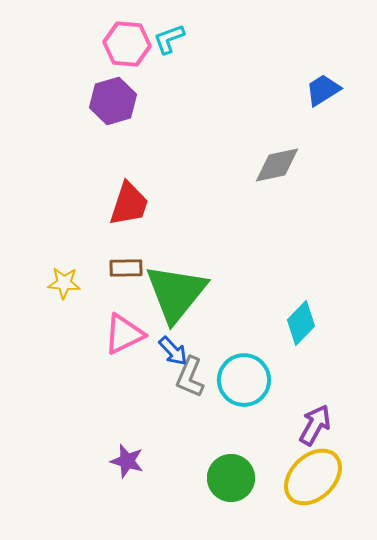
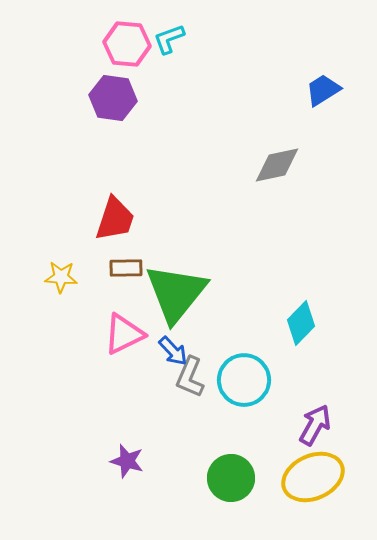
purple hexagon: moved 3 px up; rotated 24 degrees clockwise
red trapezoid: moved 14 px left, 15 px down
yellow star: moved 3 px left, 6 px up
yellow ellipse: rotated 20 degrees clockwise
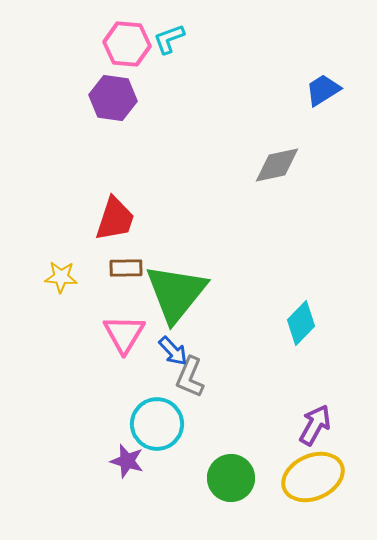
pink triangle: rotated 33 degrees counterclockwise
cyan circle: moved 87 px left, 44 px down
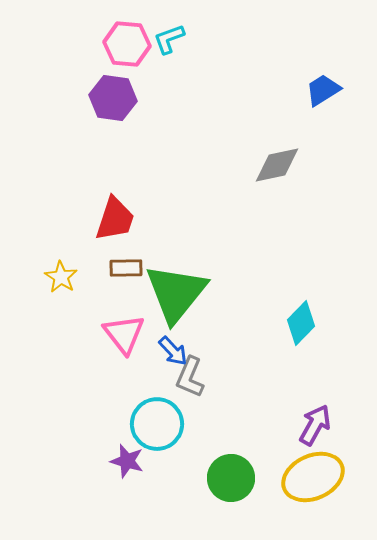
yellow star: rotated 28 degrees clockwise
pink triangle: rotated 9 degrees counterclockwise
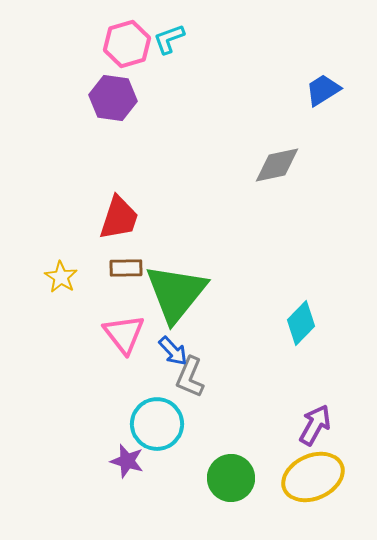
pink hexagon: rotated 21 degrees counterclockwise
red trapezoid: moved 4 px right, 1 px up
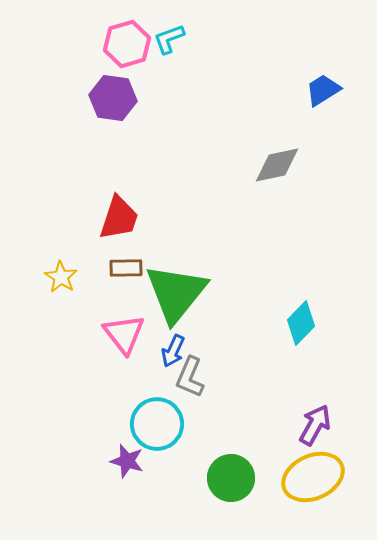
blue arrow: rotated 68 degrees clockwise
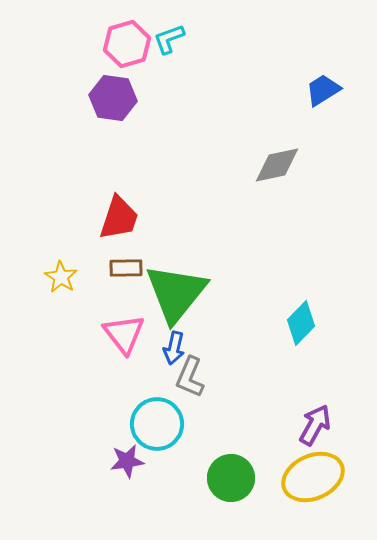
blue arrow: moved 1 px right, 3 px up; rotated 12 degrees counterclockwise
purple star: rotated 24 degrees counterclockwise
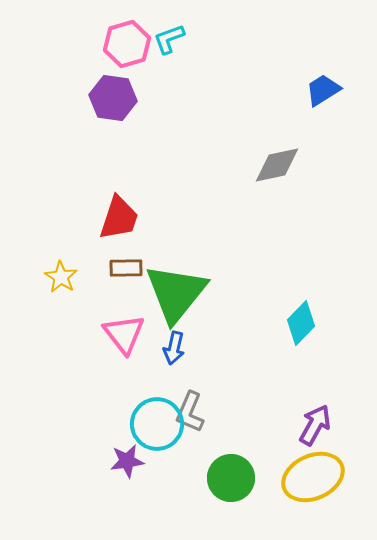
gray L-shape: moved 35 px down
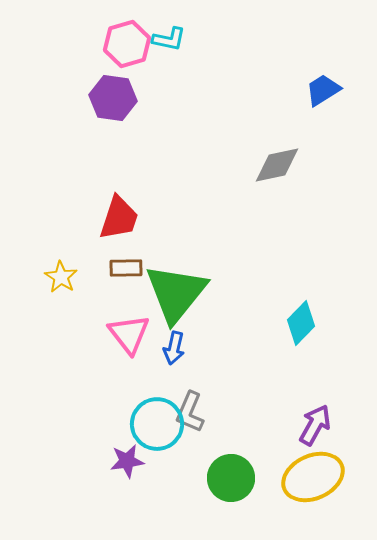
cyan L-shape: rotated 148 degrees counterclockwise
pink triangle: moved 5 px right
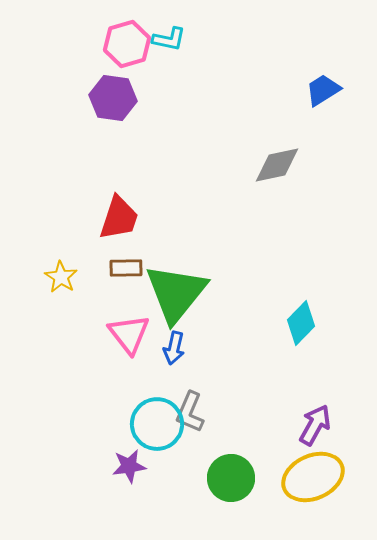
purple star: moved 2 px right, 5 px down
